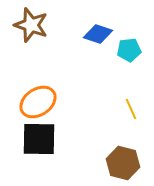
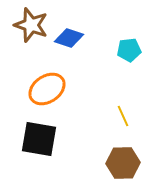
blue diamond: moved 29 px left, 4 px down
orange ellipse: moved 9 px right, 13 px up
yellow line: moved 8 px left, 7 px down
black square: rotated 9 degrees clockwise
brown hexagon: rotated 16 degrees counterclockwise
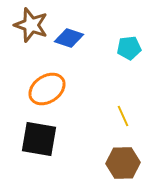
cyan pentagon: moved 2 px up
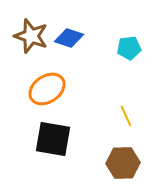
brown star: moved 11 px down
yellow line: moved 3 px right
black square: moved 14 px right
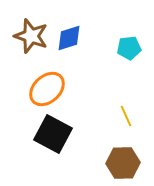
blue diamond: rotated 36 degrees counterclockwise
orange ellipse: rotated 9 degrees counterclockwise
black square: moved 5 px up; rotated 18 degrees clockwise
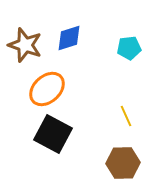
brown star: moved 6 px left, 9 px down
